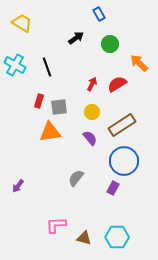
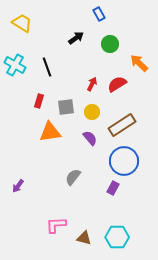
gray square: moved 7 px right
gray semicircle: moved 3 px left, 1 px up
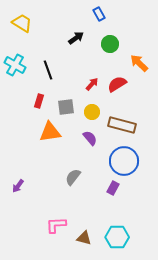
black line: moved 1 px right, 3 px down
red arrow: rotated 16 degrees clockwise
brown rectangle: rotated 48 degrees clockwise
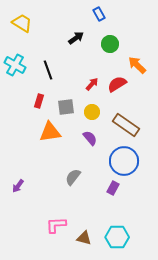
orange arrow: moved 2 px left, 2 px down
brown rectangle: moved 4 px right; rotated 20 degrees clockwise
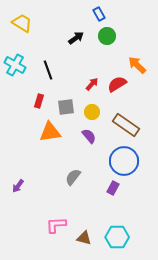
green circle: moved 3 px left, 8 px up
purple semicircle: moved 1 px left, 2 px up
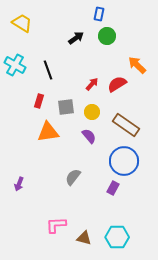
blue rectangle: rotated 40 degrees clockwise
orange triangle: moved 2 px left
purple arrow: moved 1 px right, 2 px up; rotated 16 degrees counterclockwise
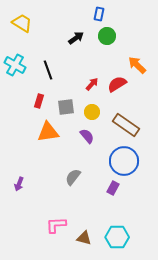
purple semicircle: moved 2 px left
